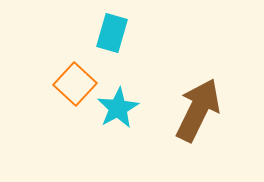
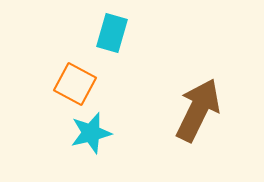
orange square: rotated 15 degrees counterclockwise
cyan star: moved 27 px left, 25 px down; rotated 15 degrees clockwise
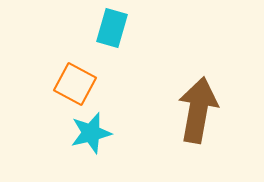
cyan rectangle: moved 5 px up
brown arrow: rotated 16 degrees counterclockwise
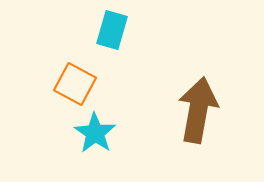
cyan rectangle: moved 2 px down
cyan star: moved 4 px right; rotated 24 degrees counterclockwise
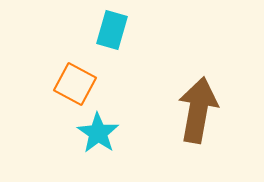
cyan star: moved 3 px right
